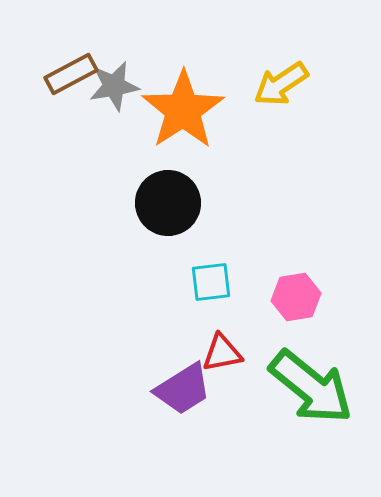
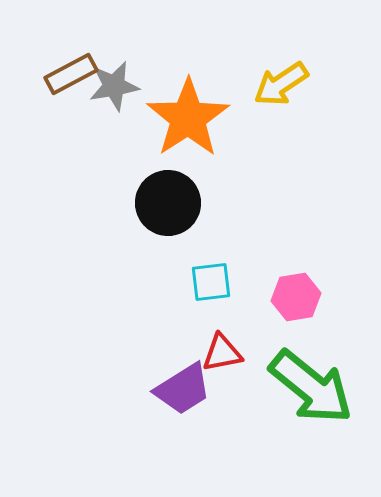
orange star: moved 5 px right, 8 px down
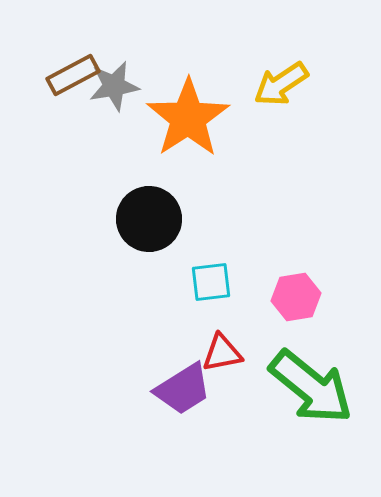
brown rectangle: moved 2 px right, 1 px down
black circle: moved 19 px left, 16 px down
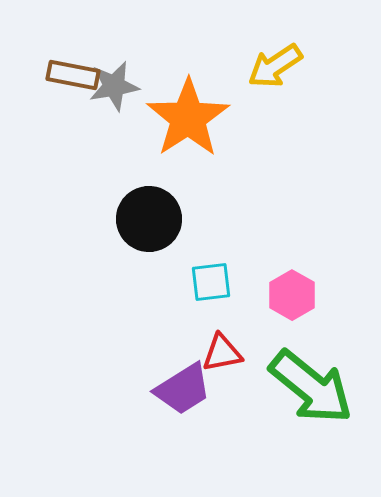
brown rectangle: rotated 39 degrees clockwise
yellow arrow: moved 6 px left, 18 px up
pink hexagon: moved 4 px left, 2 px up; rotated 21 degrees counterclockwise
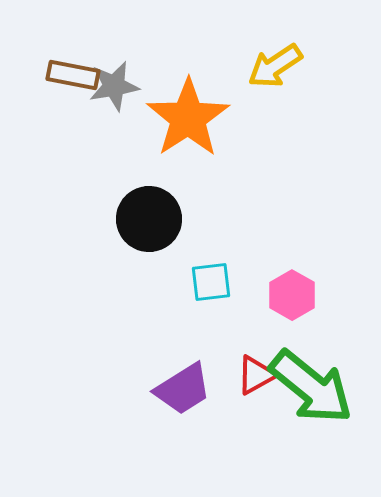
red triangle: moved 34 px right, 22 px down; rotated 18 degrees counterclockwise
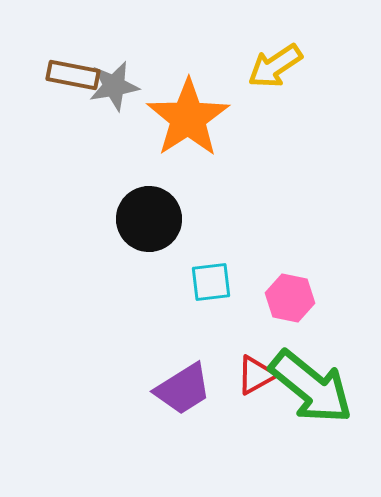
pink hexagon: moved 2 px left, 3 px down; rotated 18 degrees counterclockwise
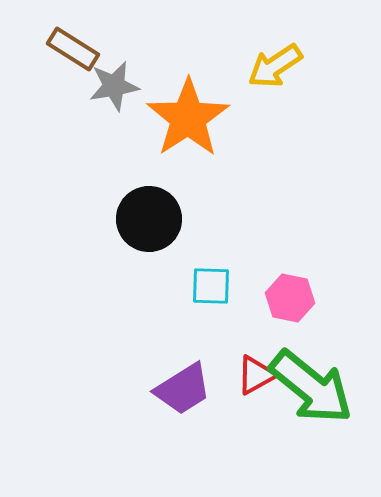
brown rectangle: moved 26 px up; rotated 21 degrees clockwise
cyan square: moved 4 px down; rotated 9 degrees clockwise
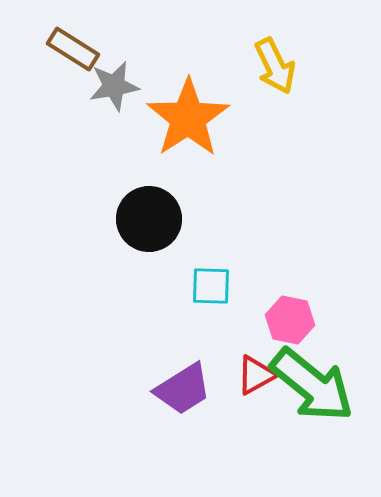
yellow arrow: rotated 82 degrees counterclockwise
pink hexagon: moved 22 px down
green arrow: moved 1 px right, 2 px up
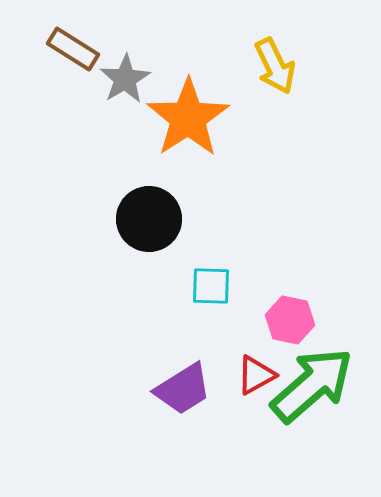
gray star: moved 11 px right, 7 px up; rotated 21 degrees counterclockwise
green arrow: rotated 80 degrees counterclockwise
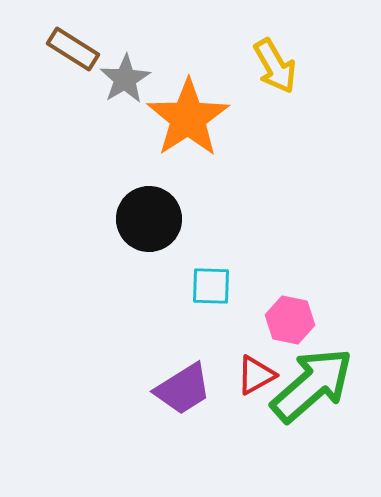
yellow arrow: rotated 4 degrees counterclockwise
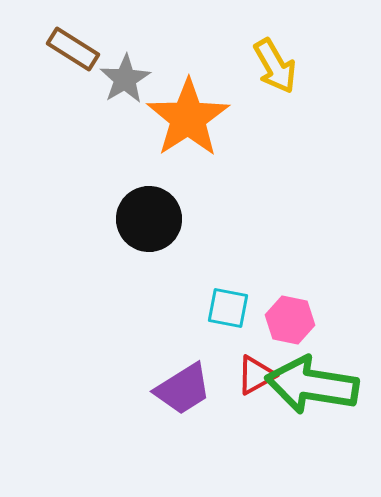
cyan square: moved 17 px right, 22 px down; rotated 9 degrees clockwise
green arrow: rotated 130 degrees counterclockwise
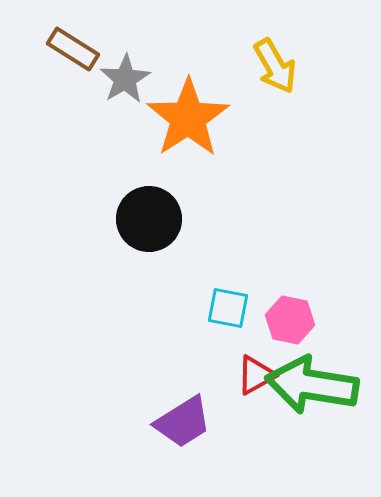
purple trapezoid: moved 33 px down
